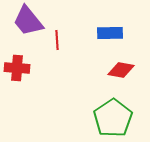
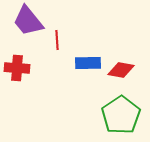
blue rectangle: moved 22 px left, 30 px down
green pentagon: moved 8 px right, 3 px up
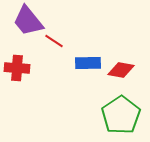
red line: moved 3 px left, 1 px down; rotated 54 degrees counterclockwise
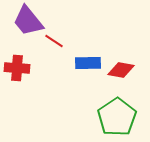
green pentagon: moved 4 px left, 2 px down
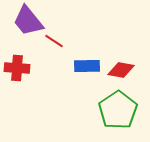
blue rectangle: moved 1 px left, 3 px down
green pentagon: moved 1 px right, 7 px up
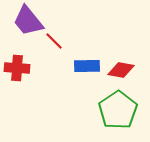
red line: rotated 12 degrees clockwise
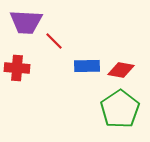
purple trapezoid: moved 2 px left, 1 px down; rotated 48 degrees counterclockwise
green pentagon: moved 2 px right, 1 px up
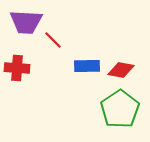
red line: moved 1 px left, 1 px up
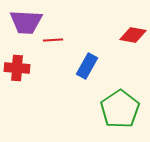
red line: rotated 48 degrees counterclockwise
blue rectangle: rotated 60 degrees counterclockwise
red diamond: moved 12 px right, 35 px up
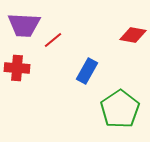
purple trapezoid: moved 2 px left, 3 px down
red line: rotated 36 degrees counterclockwise
blue rectangle: moved 5 px down
